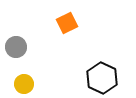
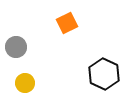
black hexagon: moved 2 px right, 4 px up
yellow circle: moved 1 px right, 1 px up
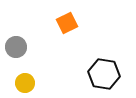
black hexagon: rotated 16 degrees counterclockwise
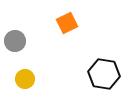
gray circle: moved 1 px left, 6 px up
yellow circle: moved 4 px up
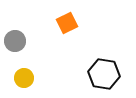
yellow circle: moved 1 px left, 1 px up
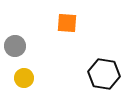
orange square: rotated 30 degrees clockwise
gray circle: moved 5 px down
